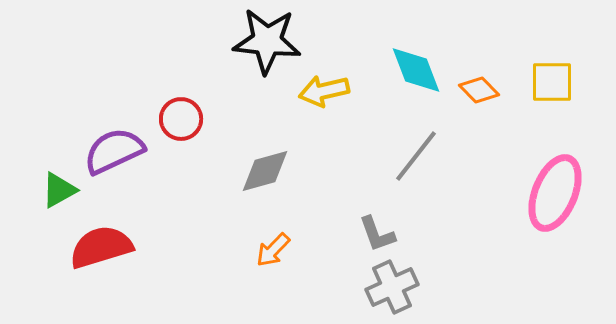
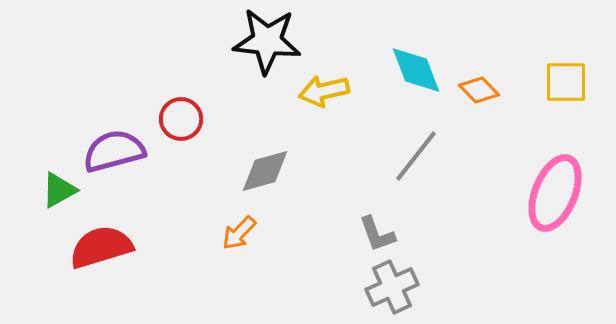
yellow square: moved 14 px right
purple semicircle: rotated 10 degrees clockwise
orange arrow: moved 34 px left, 17 px up
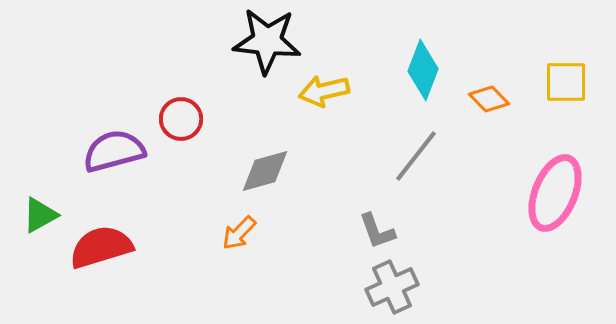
cyan diamond: moved 7 px right; rotated 42 degrees clockwise
orange diamond: moved 10 px right, 9 px down
green triangle: moved 19 px left, 25 px down
gray L-shape: moved 3 px up
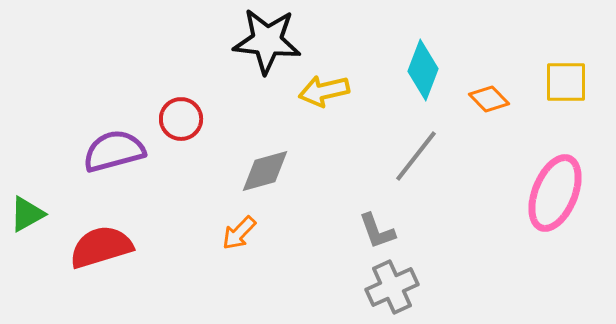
green triangle: moved 13 px left, 1 px up
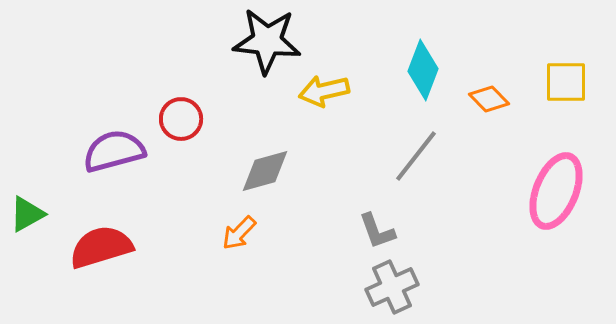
pink ellipse: moved 1 px right, 2 px up
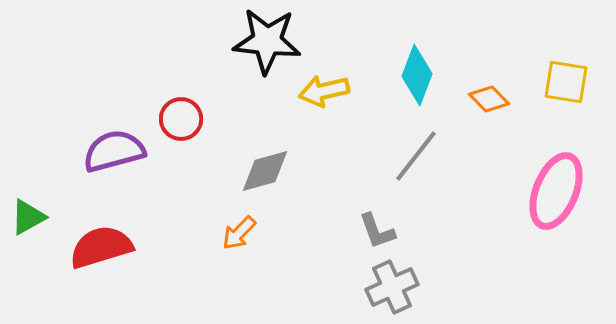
cyan diamond: moved 6 px left, 5 px down
yellow square: rotated 9 degrees clockwise
green triangle: moved 1 px right, 3 px down
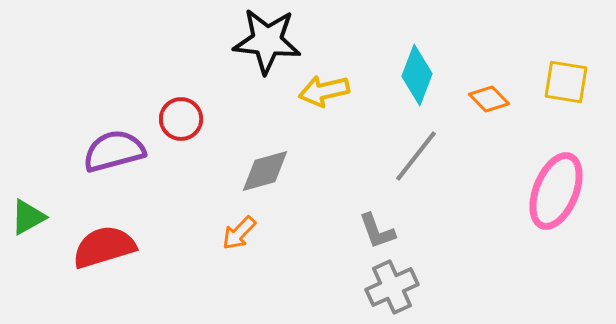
red semicircle: moved 3 px right
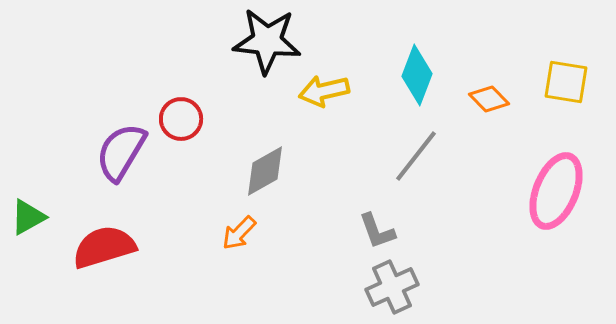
purple semicircle: moved 7 px right, 1 px down; rotated 44 degrees counterclockwise
gray diamond: rotated 14 degrees counterclockwise
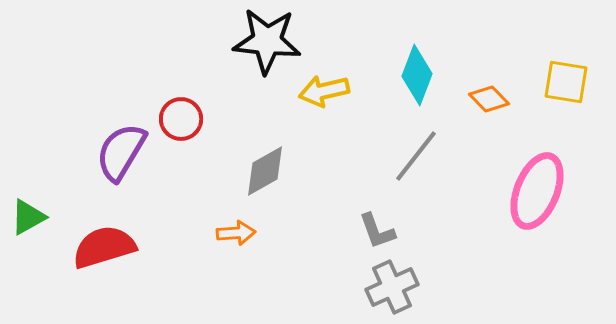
pink ellipse: moved 19 px left
orange arrow: moved 3 px left; rotated 138 degrees counterclockwise
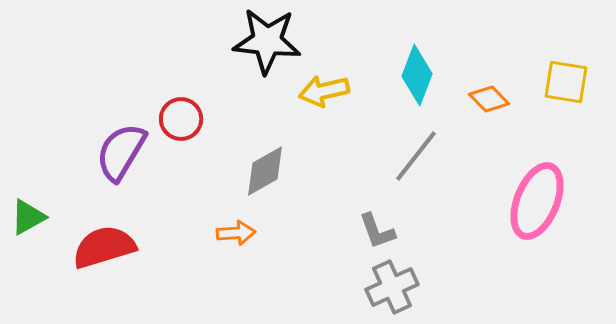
pink ellipse: moved 10 px down
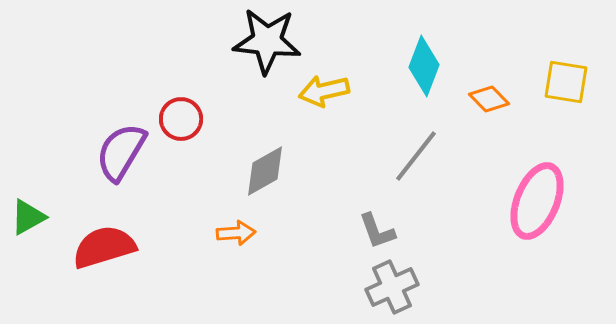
cyan diamond: moved 7 px right, 9 px up
